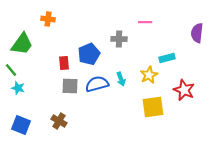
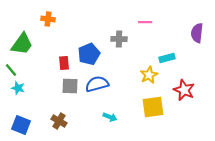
cyan arrow: moved 11 px left, 38 px down; rotated 48 degrees counterclockwise
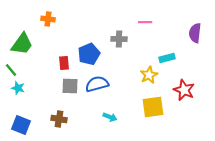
purple semicircle: moved 2 px left
brown cross: moved 2 px up; rotated 21 degrees counterclockwise
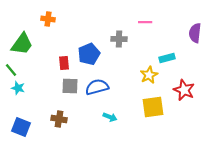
blue semicircle: moved 3 px down
blue square: moved 2 px down
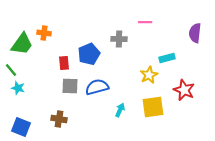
orange cross: moved 4 px left, 14 px down
cyan arrow: moved 10 px right, 7 px up; rotated 88 degrees counterclockwise
